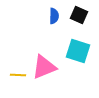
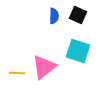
black square: moved 1 px left
pink triangle: rotated 16 degrees counterclockwise
yellow line: moved 1 px left, 2 px up
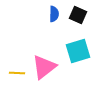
blue semicircle: moved 2 px up
cyan square: rotated 35 degrees counterclockwise
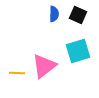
pink triangle: moved 1 px up
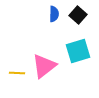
black square: rotated 18 degrees clockwise
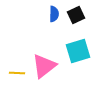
black square: moved 2 px left; rotated 24 degrees clockwise
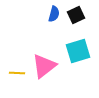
blue semicircle: rotated 14 degrees clockwise
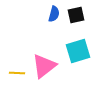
black square: rotated 12 degrees clockwise
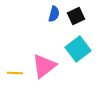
black square: moved 1 px down; rotated 12 degrees counterclockwise
cyan square: moved 2 px up; rotated 20 degrees counterclockwise
yellow line: moved 2 px left
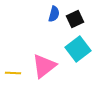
black square: moved 1 px left, 3 px down
yellow line: moved 2 px left
